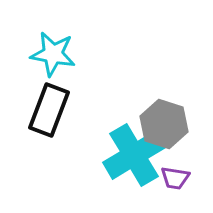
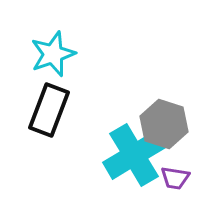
cyan star: rotated 30 degrees counterclockwise
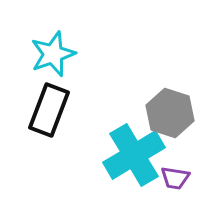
gray hexagon: moved 6 px right, 11 px up
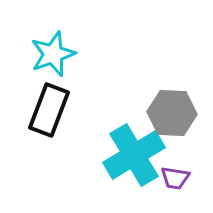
gray hexagon: moved 2 px right; rotated 15 degrees counterclockwise
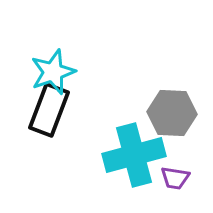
cyan star: moved 18 px down
cyan cross: rotated 16 degrees clockwise
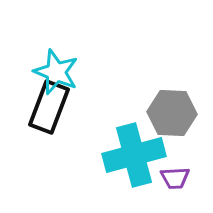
cyan star: moved 3 px right; rotated 30 degrees counterclockwise
black rectangle: moved 3 px up
purple trapezoid: rotated 12 degrees counterclockwise
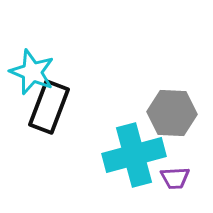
cyan star: moved 24 px left
